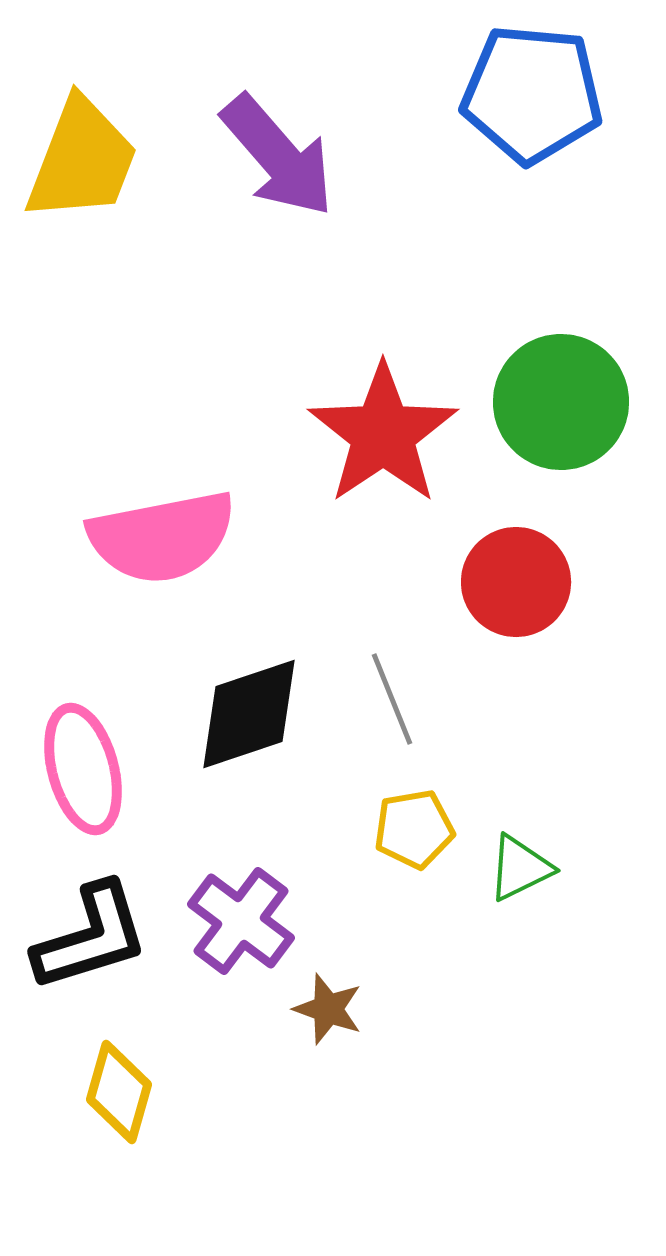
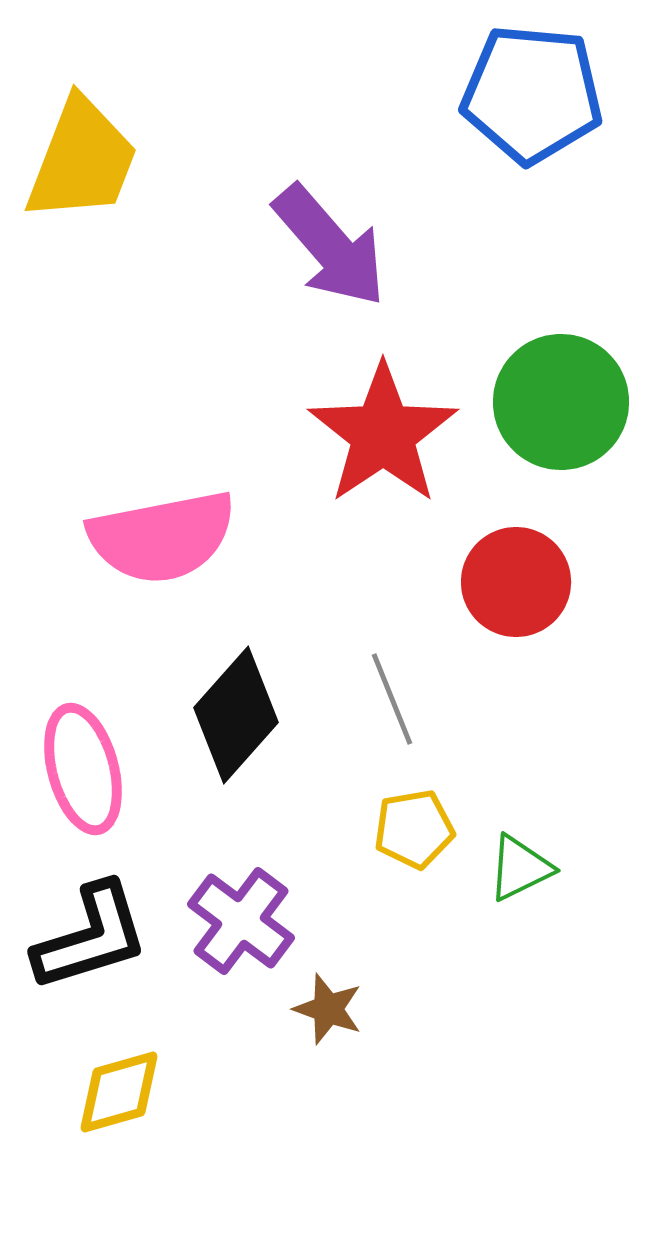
purple arrow: moved 52 px right, 90 px down
black diamond: moved 13 px left, 1 px down; rotated 30 degrees counterclockwise
yellow diamond: rotated 58 degrees clockwise
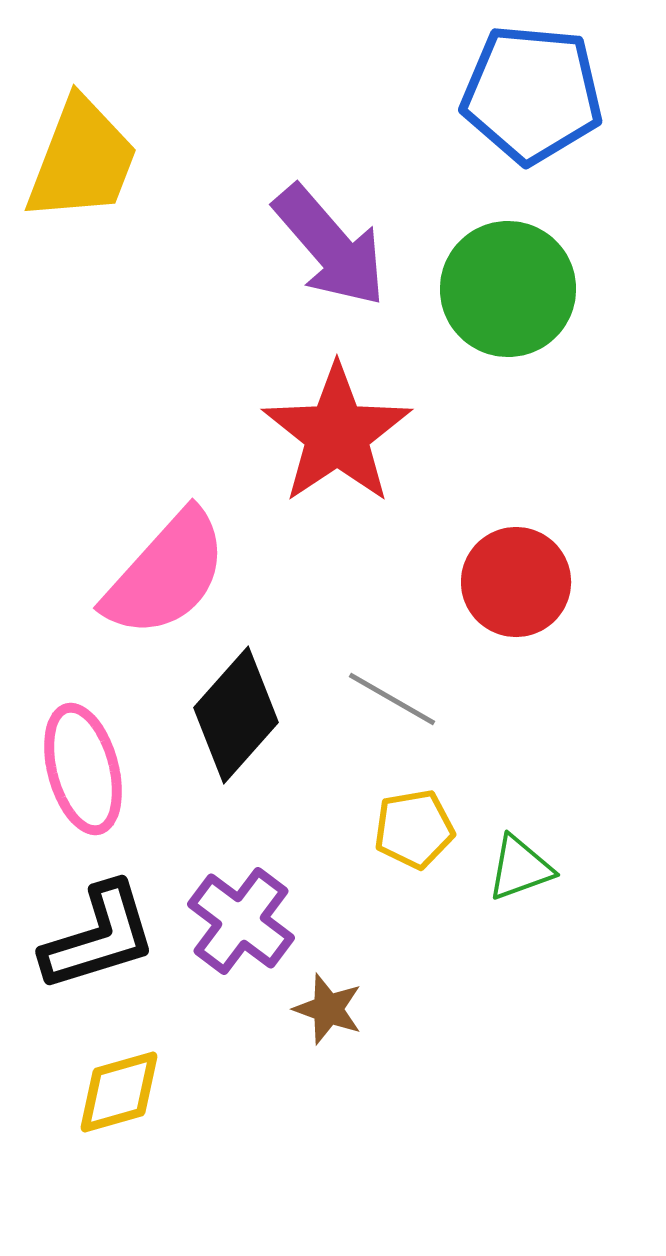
green circle: moved 53 px left, 113 px up
red star: moved 46 px left
pink semicircle: moved 4 px right, 37 px down; rotated 37 degrees counterclockwise
gray line: rotated 38 degrees counterclockwise
green triangle: rotated 6 degrees clockwise
black L-shape: moved 8 px right
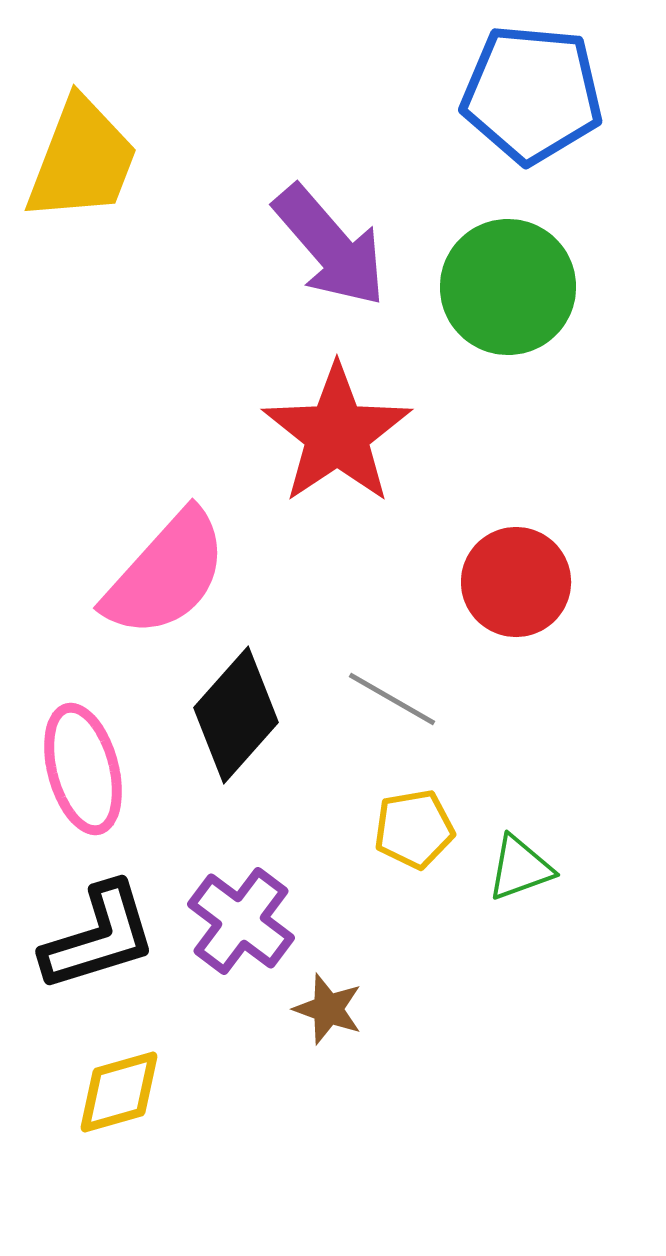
green circle: moved 2 px up
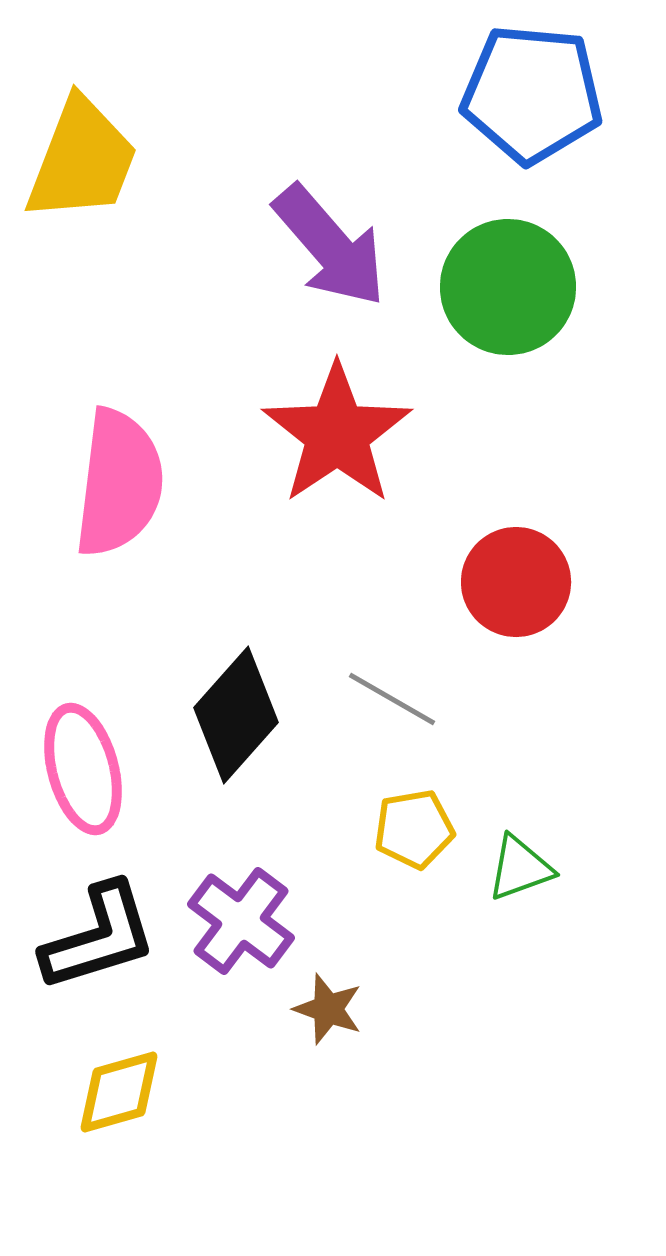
pink semicircle: moved 47 px left, 91 px up; rotated 35 degrees counterclockwise
